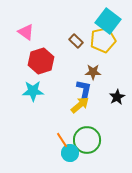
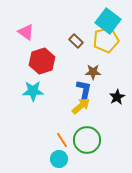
yellow pentagon: moved 3 px right
red hexagon: moved 1 px right
yellow arrow: moved 1 px right, 1 px down
cyan circle: moved 11 px left, 6 px down
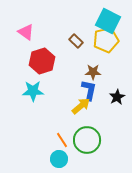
cyan square: rotated 10 degrees counterclockwise
blue L-shape: moved 5 px right
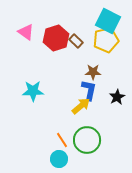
red hexagon: moved 14 px right, 23 px up
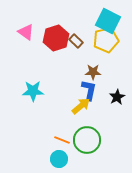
orange line: rotated 35 degrees counterclockwise
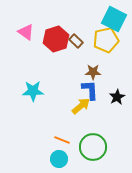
cyan square: moved 6 px right, 2 px up
red hexagon: moved 1 px down
blue L-shape: moved 1 px right; rotated 15 degrees counterclockwise
green circle: moved 6 px right, 7 px down
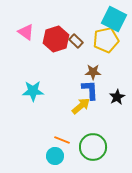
cyan circle: moved 4 px left, 3 px up
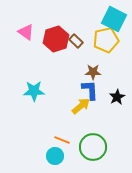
cyan star: moved 1 px right
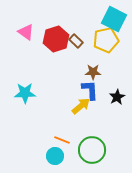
cyan star: moved 9 px left, 2 px down
green circle: moved 1 px left, 3 px down
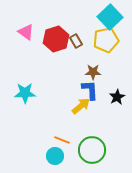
cyan square: moved 4 px left, 2 px up; rotated 20 degrees clockwise
brown rectangle: rotated 16 degrees clockwise
